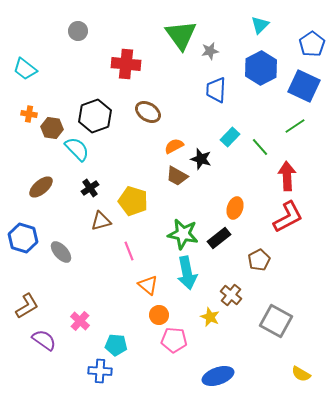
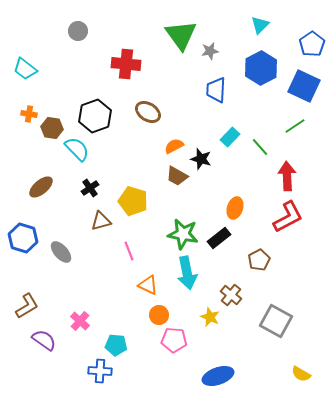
orange triangle at (148, 285): rotated 15 degrees counterclockwise
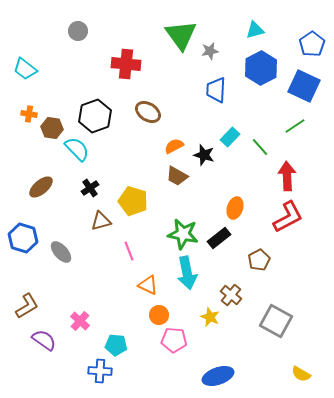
cyan triangle at (260, 25): moved 5 px left, 5 px down; rotated 30 degrees clockwise
black star at (201, 159): moved 3 px right, 4 px up
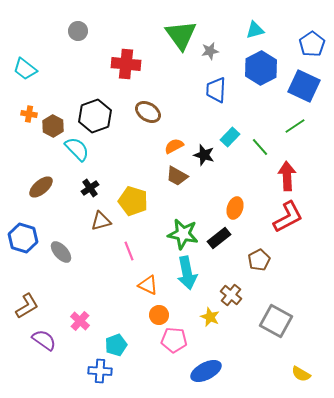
brown hexagon at (52, 128): moved 1 px right, 2 px up; rotated 20 degrees clockwise
cyan pentagon at (116, 345): rotated 25 degrees counterclockwise
blue ellipse at (218, 376): moved 12 px left, 5 px up; rotated 8 degrees counterclockwise
